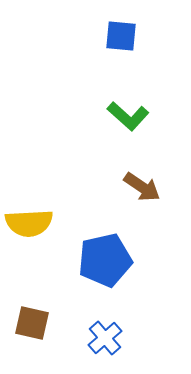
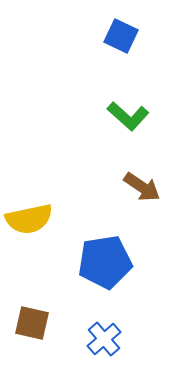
blue square: rotated 20 degrees clockwise
yellow semicircle: moved 4 px up; rotated 9 degrees counterclockwise
blue pentagon: moved 2 px down; rotated 4 degrees clockwise
blue cross: moved 1 px left, 1 px down
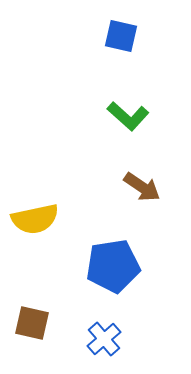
blue square: rotated 12 degrees counterclockwise
yellow semicircle: moved 6 px right
blue pentagon: moved 8 px right, 4 px down
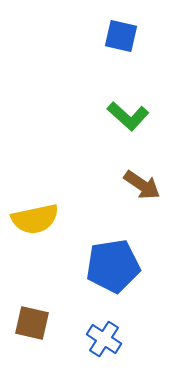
brown arrow: moved 2 px up
blue cross: rotated 16 degrees counterclockwise
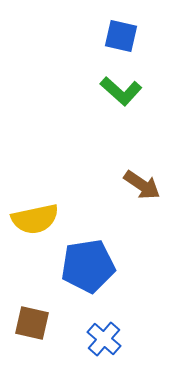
green L-shape: moved 7 px left, 25 px up
blue pentagon: moved 25 px left
blue cross: rotated 8 degrees clockwise
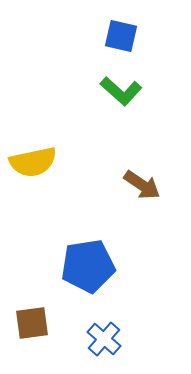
yellow semicircle: moved 2 px left, 57 px up
brown square: rotated 21 degrees counterclockwise
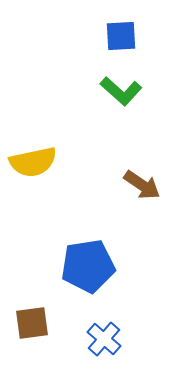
blue square: rotated 16 degrees counterclockwise
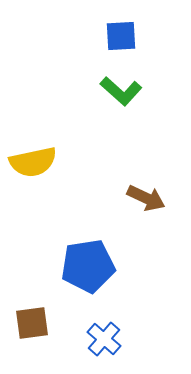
brown arrow: moved 4 px right, 13 px down; rotated 9 degrees counterclockwise
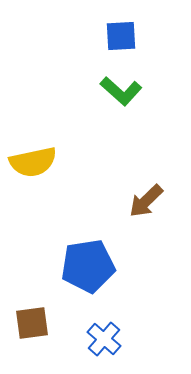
brown arrow: moved 3 px down; rotated 111 degrees clockwise
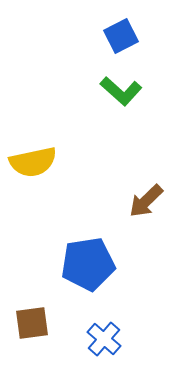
blue square: rotated 24 degrees counterclockwise
blue pentagon: moved 2 px up
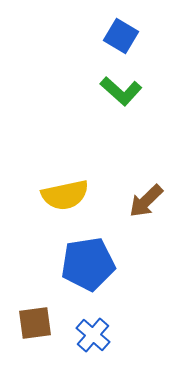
blue square: rotated 32 degrees counterclockwise
yellow semicircle: moved 32 px right, 33 px down
brown square: moved 3 px right
blue cross: moved 11 px left, 4 px up
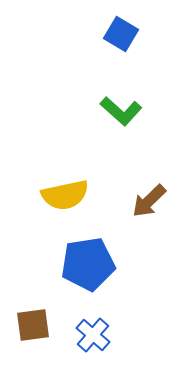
blue square: moved 2 px up
green L-shape: moved 20 px down
brown arrow: moved 3 px right
brown square: moved 2 px left, 2 px down
